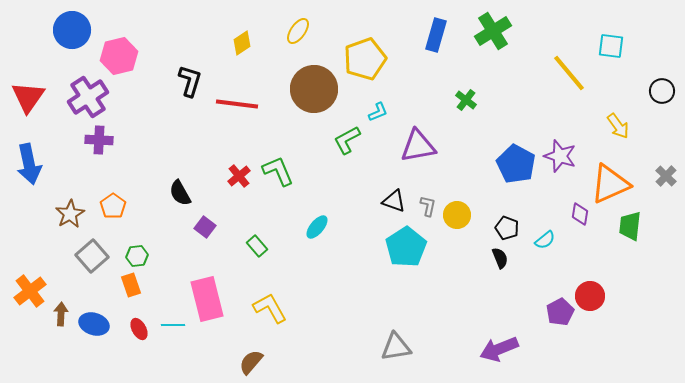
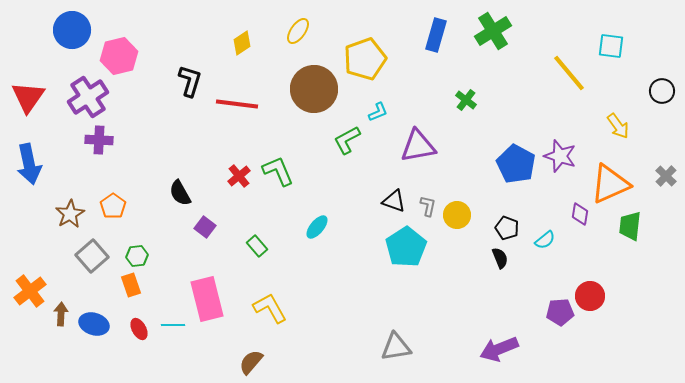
purple pentagon at (560, 312): rotated 24 degrees clockwise
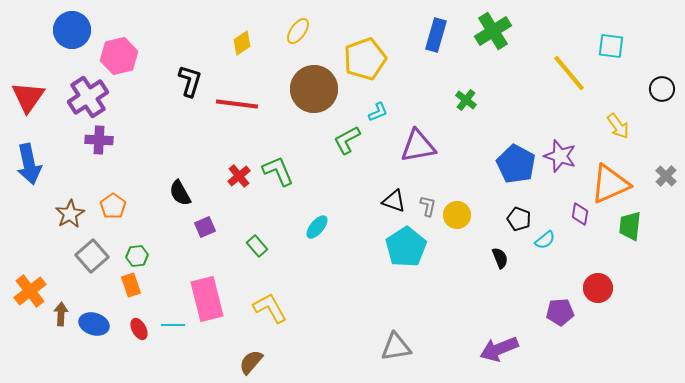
black circle at (662, 91): moved 2 px up
purple square at (205, 227): rotated 30 degrees clockwise
black pentagon at (507, 228): moved 12 px right, 9 px up
red circle at (590, 296): moved 8 px right, 8 px up
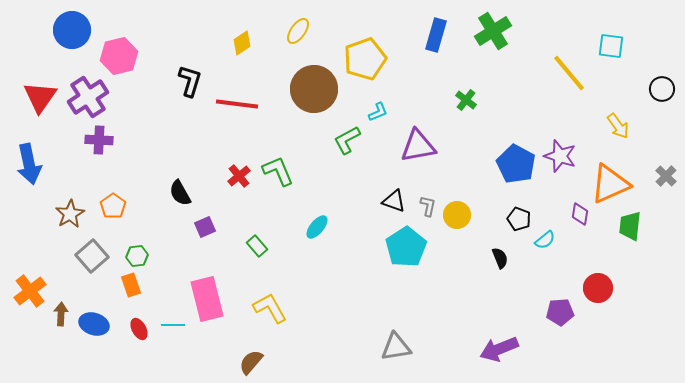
red triangle at (28, 97): moved 12 px right
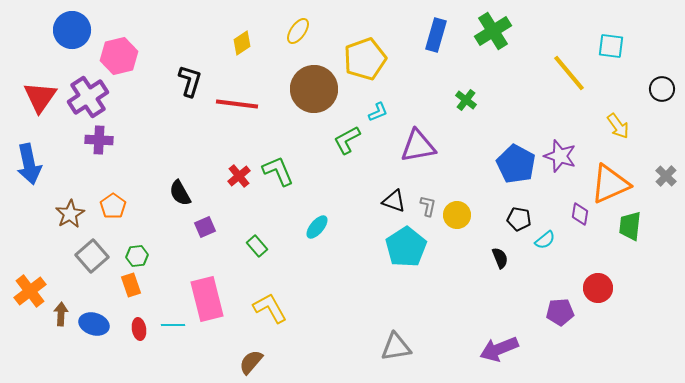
black pentagon at (519, 219): rotated 10 degrees counterclockwise
red ellipse at (139, 329): rotated 20 degrees clockwise
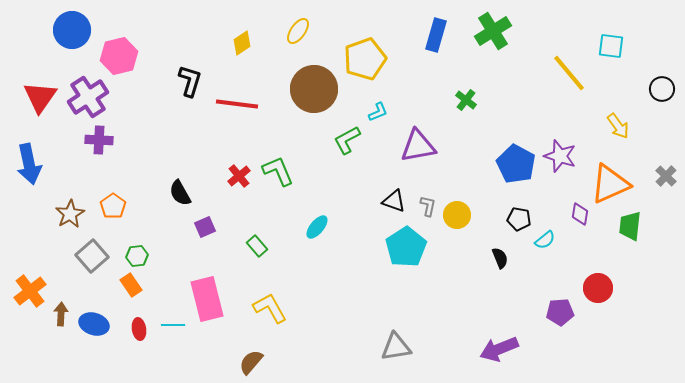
orange rectangle at (131, 285): rotated 15 degrees counterclockwise
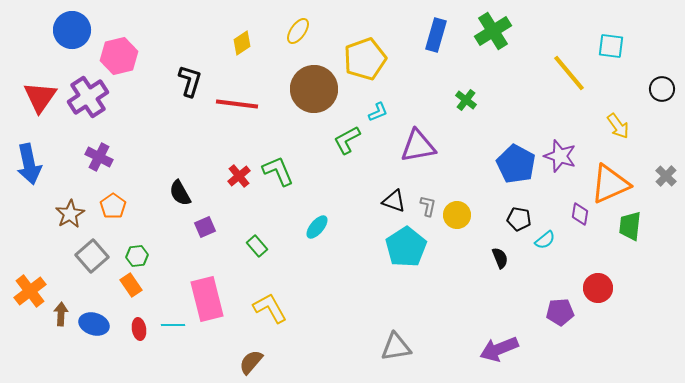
purple cross at (99, 140): moved 17 px down; rotated 24 degrees clockwise
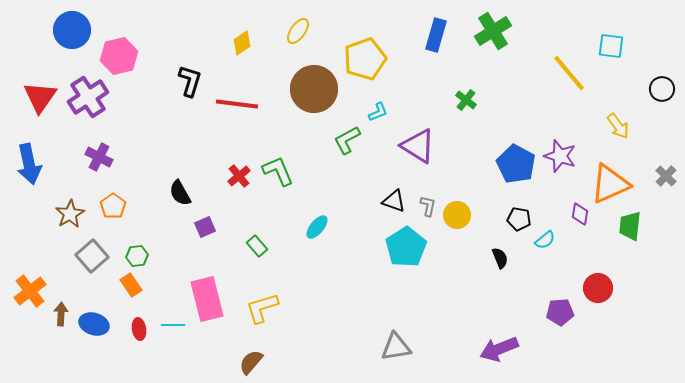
purple triangle at (418, 146): rotated 42 degrees clockwise
yellow L-shape at (270, 308): moved 8 px left; rotated 78 degrees counterclockwise
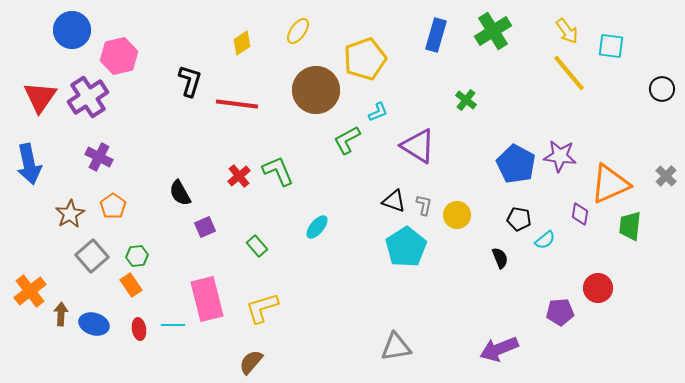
brown circle at (314, 89): moved 2 px right, 1 px down
yellow arrow at (618, 126): moved 51 px left, 95 px up
purple star at (560, 156): rotated 12 degrees counterclockwise
gray L-shape at (428, 206): moved 4 px left, 1 px up
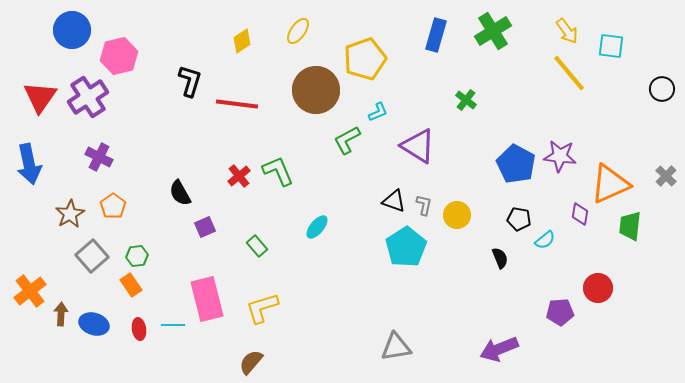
yellow diamond at (242, 43): moved 2 px up
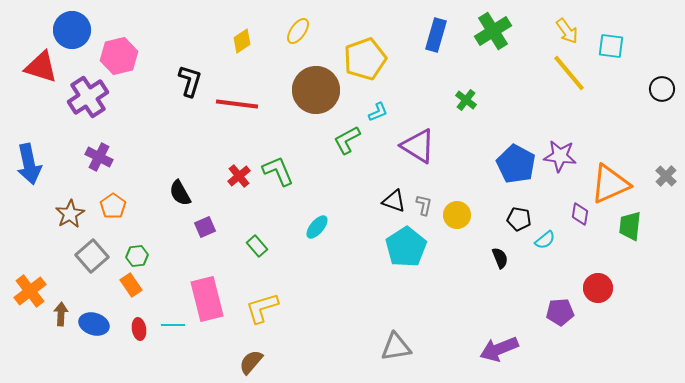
red triangle at (40, 97): moved 1 px right, 30 px up; rotated 48 degrees counterclockwise
